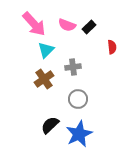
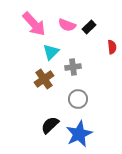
cyan triangle: moved 5 px right, 2 px down
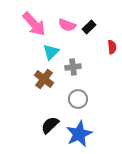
brown cross: rotated 18 degrees counterclockwise
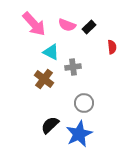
cyan triangle: rotated 48 degrees counterclockwise
gray circle: moved 6 px right, 4 px down
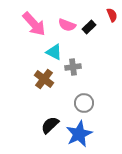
red semicircle: moved 32 px up; rotated 16 degrees counterclockwise
cyan triangle: moved 3 px right
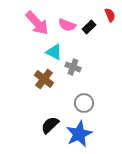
red semicircle: moved 2 px left
pink arrow: moved 3 px right, 1 px up
gray cross: rotated 28 degrees clockwise
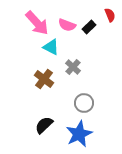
cyan triangle: moved 3 px left, 5 px up
gray cross: rotated 21 degrees clockwise
black semicircle: moved 6 px left
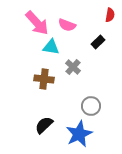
red semicircle: rotated 32 degrees clockwise
black rectangle: moved 9 px right, 15 px down
cyan triangle: rotated 18 degrees counterclockwise
brown cross: rotated 30 degrees counterclockwise
gray circle: moved 7 px right, 3 px down
